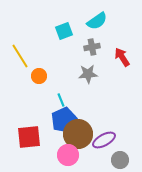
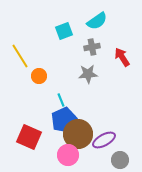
red square: rotated 30 degrees clockwise
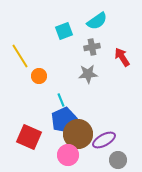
gray circle: moved 2 px left
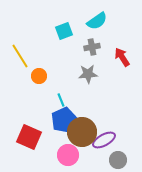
brown circle: moved 4 px right, 2 px up
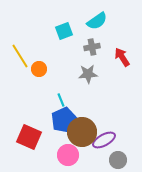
orange circle: moved 7 px up
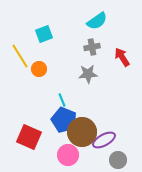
cyan square: moved 20 px left, 3 px down
cyan line: moved 1 px right
blue pentagon: rotated 25 degrees counterclockwise
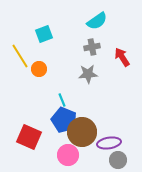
purple ellipse: moved 5 px right, 3 px down; rotated 20 degrees clockwise
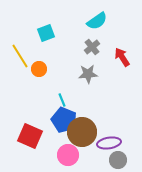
cyan square: moved 2 px right, 1 px up
gray cross: rotated 28 degrees counterclockwise
red square: moved 1 px right, 1 px up
